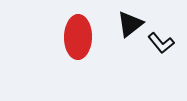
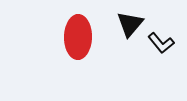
black triangle: rotated 12 degrees counterclockwise
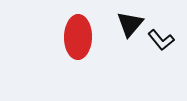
black L-shape: moved 3 px up
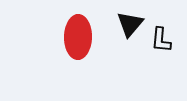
black L-shape: rotated 44 degrees clockwise
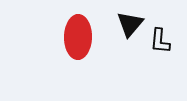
black L-shape: moved 1 px left, 1 px down
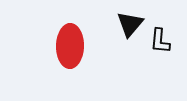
red ellipse: moved 8 px left, 9 px down
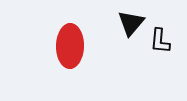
black triangle: moved 1 px right, 1 px up
